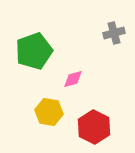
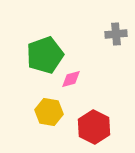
gray cross: moved 2 px right, 1 px down; rotated 10 degrees clockwise
green pentagon: moved 11 px right, 4 px down
pink diamond: moved 2 px left
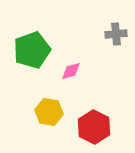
green pentagon: moved 13 px left, 5 px up
pink diamond: moved 8 px up
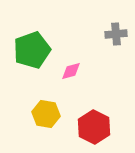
yellow hexagon: moved 3 px left, 2 px down
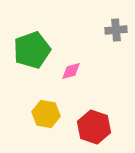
gray cross: moved 4 px up
red hexagon: rotated 8 degrees counterclockwise
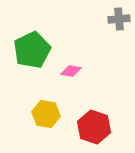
gray cross: moved 3 px right, 11 px up
green pentagon: rotated 6 degrees counterclockwise
pink diamond: rotated 25 degrees clockwise
